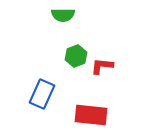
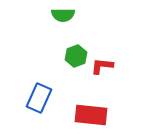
blue rectangle: moved 3 px left, 4 px down
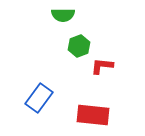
green hexagon: moved 3 px right, 10 px up
blue rectangle: rotated 12 degrees clockwise
red rectangle: moved 2 px right
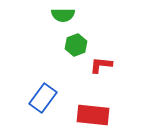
green hexagon: moved 3 px left, 1 px up
red L-shape: moved 1 px left, 1 px up
blue rectangle: moved 4 px right
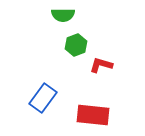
red L-shape: rotated 10 degrees clockwise
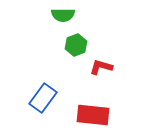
red L-shape: moved 2 px down
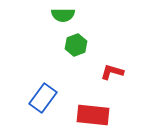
red L-shape: moved 11 px right, 5 px down
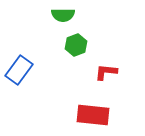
red L-shape: moved 6 px left; rotated 10 degrees counterclockwise
blue rectangle: moved 24 px left, 28 px up
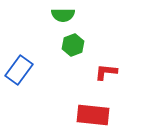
green hexagon: moved 3 px left
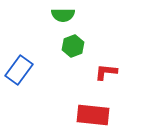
green hexagon: moved 1 px down
